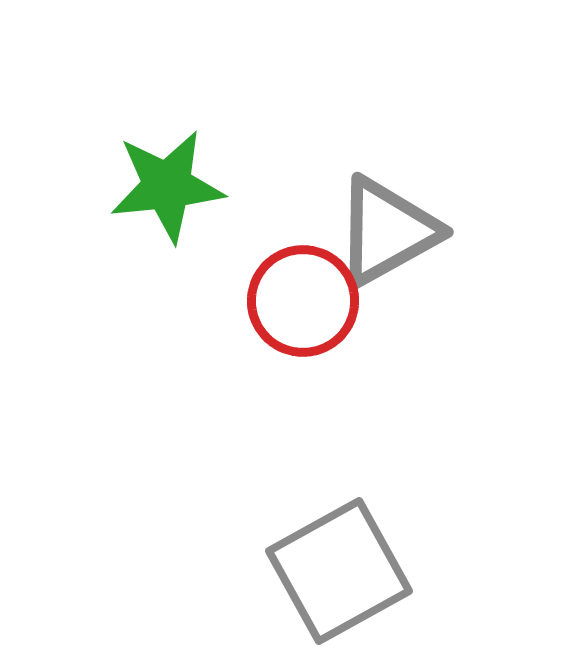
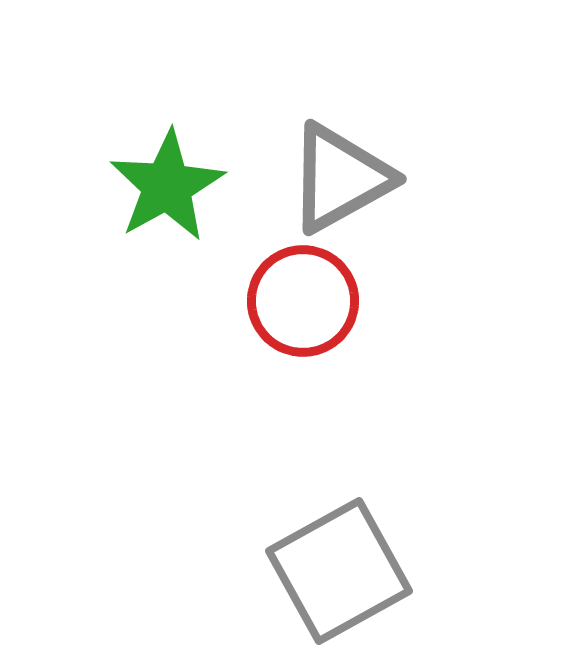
green star: rotated 23 degrees counterclockwise
gray triangle: moved 47 px left, 53 px up
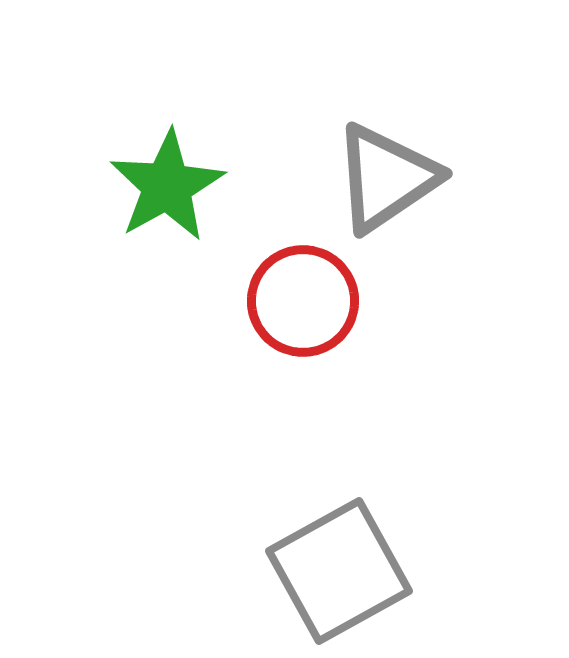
gray triangle: moved 46 px right; rotated 5 degrees counterclockwise
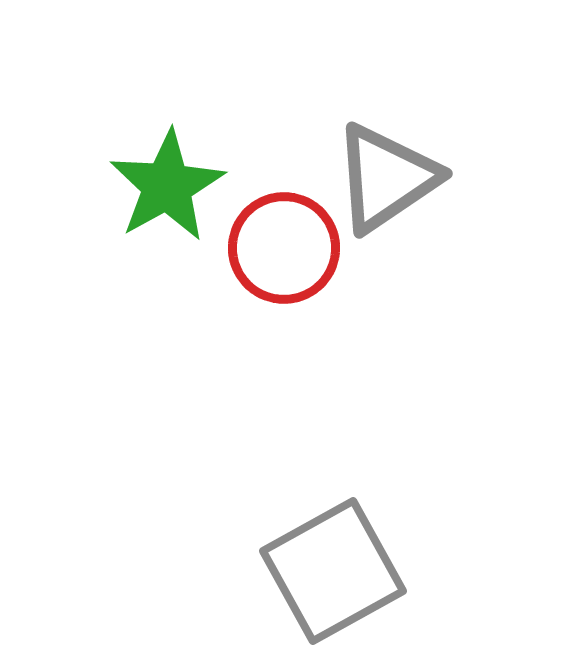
red circle: moved 19 px left, 53 px up
gray square: moved 6 px left
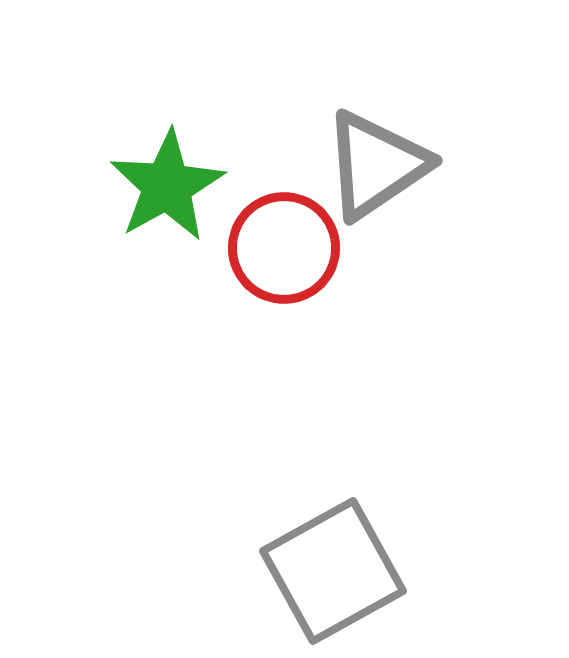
gray triangle: moved 10 px left, 13 px up
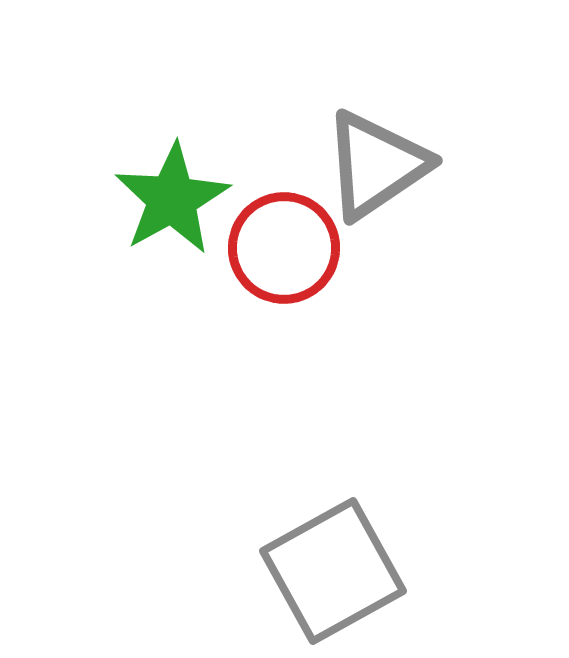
green star: moved 5 px right, 13 px down
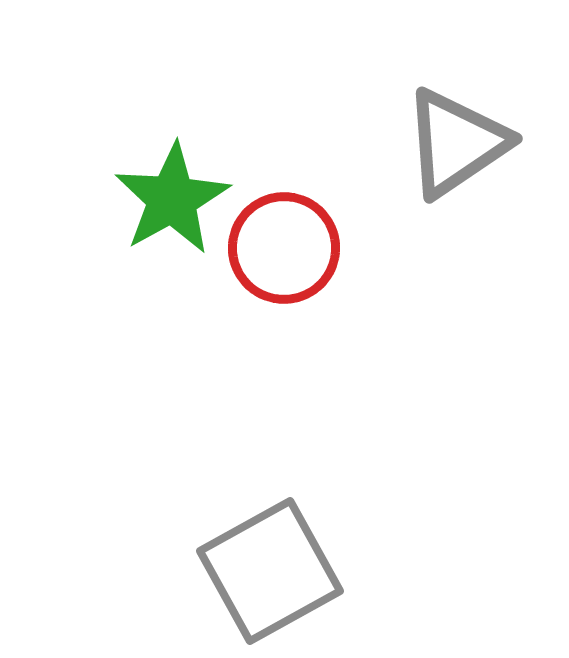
gray triangle: moved 80 px right, 22 px up
gray square: moved 63 px left
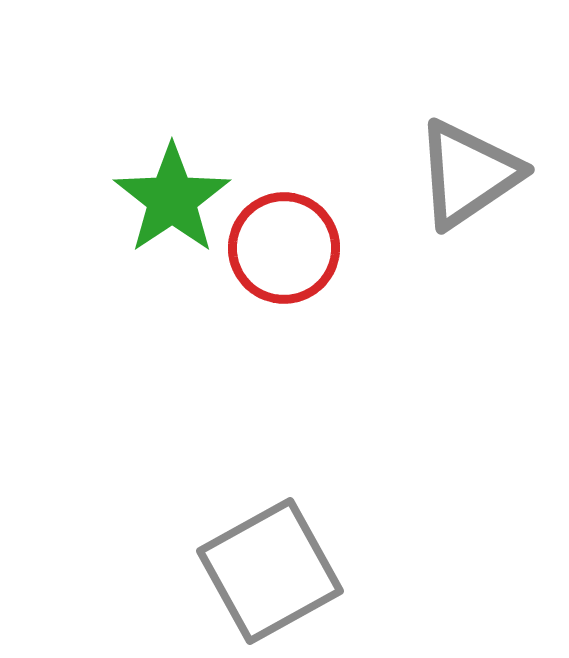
gray triangle: moved 12 px right, 31 px down
green star: rotated 5 degrees counterclockwise
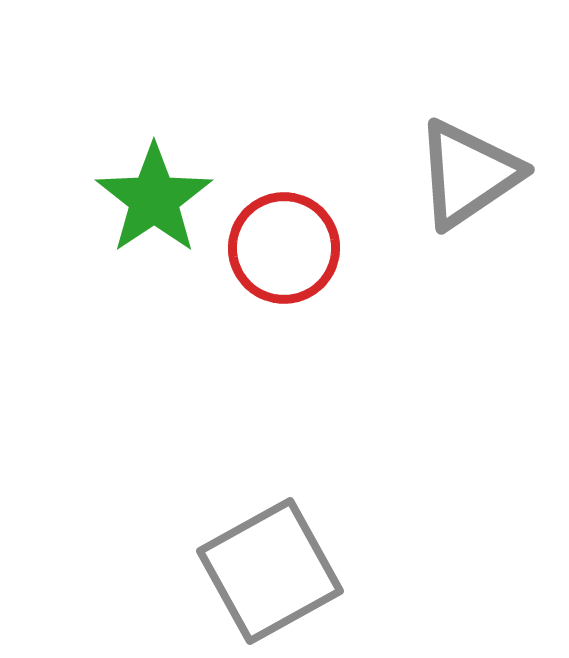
green star: moved 18 px left
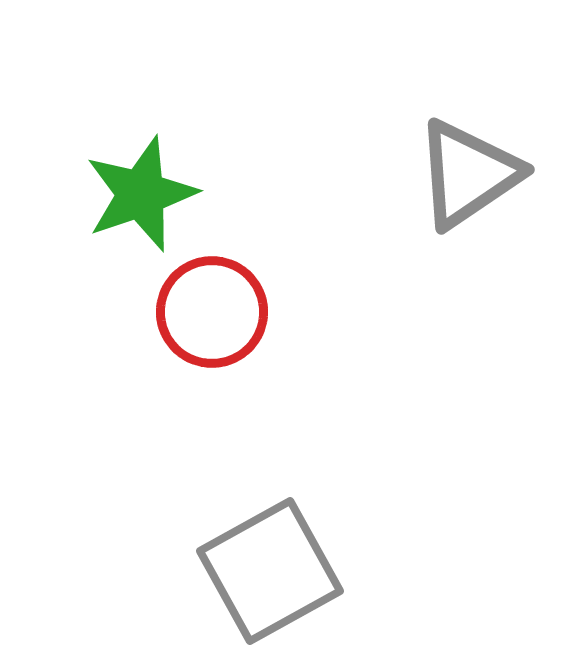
green star: moved 13 px left, 5 px up; rotated 15 degrees clockwise
red circle: moved 72 px left, 64 px down
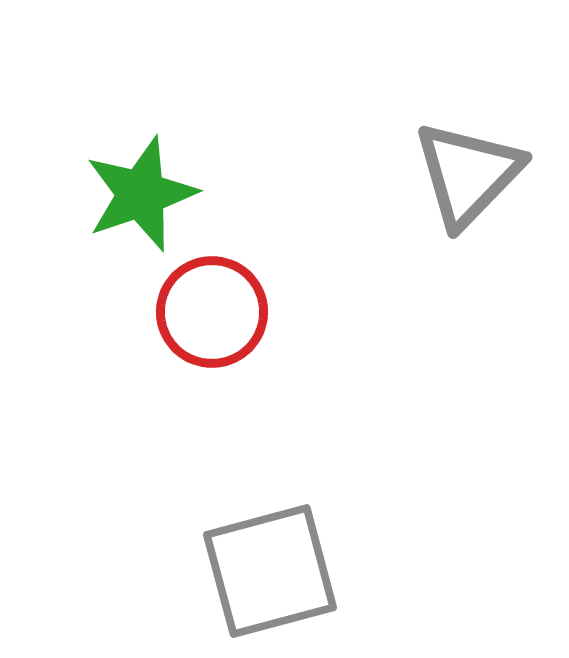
gray triangle: rotated 12 degrees counterclockwise
gray square: rotated 14 degrees clockwise
